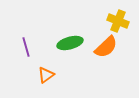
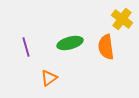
yellow cross: moved 4 px right, 2 px up; rotated 15 degrees clockwise
orange semicircle: rotated 125 degrees clockwise
orange triangle: moved 3 px right, 3 px down
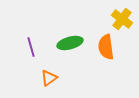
purple line: moved 5 px right
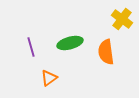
orange semicircle: moved 5 px down
